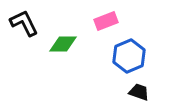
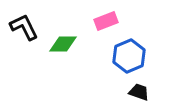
black L-shape: moved 4 px down
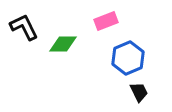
blue hexagon: moved 1 px left, 2 px down
black trapezoid: rotated 45 degrees clockwise
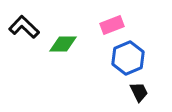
pink rectangle: moved 6 px right, 4 px down
black L-shape: rotated 20 degrees counterclockwise
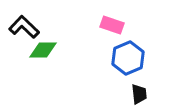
pink rectangle: rotated 40 degrees clockwise
green diamond: moved 20 px left, 6 px down
black trapezoid: moved 2 px down; rotated 20 degrees clockwise
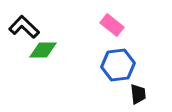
pink rectangle: rotated 20 degrees clockwise
blue hexagon: moved 10 px left, 7 px down; rotated 16 degrees clockwise
black trapezoid: moved 1 px left
